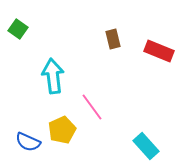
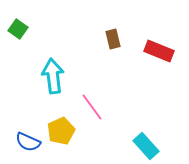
yellow pentagon: moved 1 px left, 1 px down
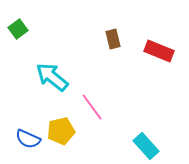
green square: rotated 18 degrees clockwise
cyan arrow: moved 1 px left, 1 px down; rotated 44 degrees counterclockwise
yellow pentagon: rotated 12 degrees clockwise
blue semicircle: moved 3 px up
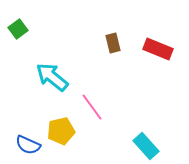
brown rectangle: moved 4 px down
red rectangle: moved 1 px left, 2 px up
blue semicircle: moved 6 px down
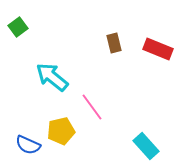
green square: moved 2 px up
brown rectangle: moved 1 px right
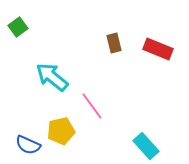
pink line: moved 1 px up
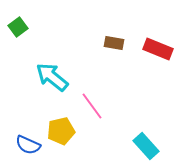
brown rectangle: rotated 66 degrees counterclockwise
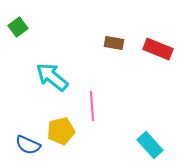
pink line: rotated 32 degrees clockwise
cyan rectangle: moved 4 px right, 1 px up
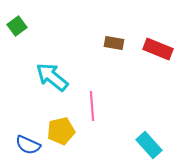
green square: moved 1 px left, 1 px up
cyan rectangle: moved 1 px left
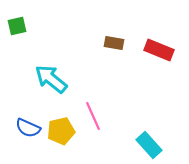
green square: rotated 24 degrees clockwise
red rectangle: moved 1 px right, 1 px down
cyan arrow: moved 1 px left, 2 px down
pink line: moved 1 px right, 10 px down; rotated 20 degrees counterclockwise
blue semicircle: moved 17 px up
